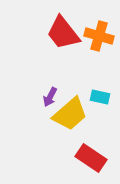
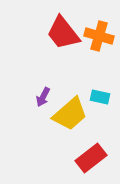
purple arrow: moved 7 px left
red rectangle: rotated 72 degrees counterclockwise
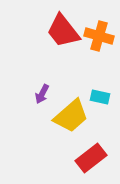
red trapezoid: moved 2 px up
purple arrow: moved 1 px left, 3 px up
yellow trapezoid: moved 1 px right, 2 px down
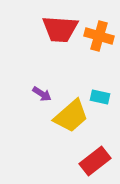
red trapezoid: moved 3 px left, 2 px up; rotated 48 degrees counterclockwise
purple arrow: rotated 84 degrees counterclockwise
red rectangle: moved 4 px right, 3 px down
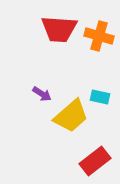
red trapezoid: moved 1 px left
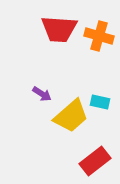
cyan rectangle: moved 5 px down
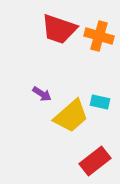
red trapezoid: rotated 15 degrees clockwise
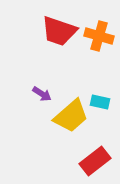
red trapezoid: moved 2 px down
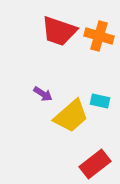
purple arrow: moved 1 px right
cyan rectangle: moved 1 px up
red rectangle: moved 3 px down
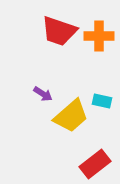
orange cross: rotated 16 degrees counterclockwise
cyan rectangle: moved 2 px right
